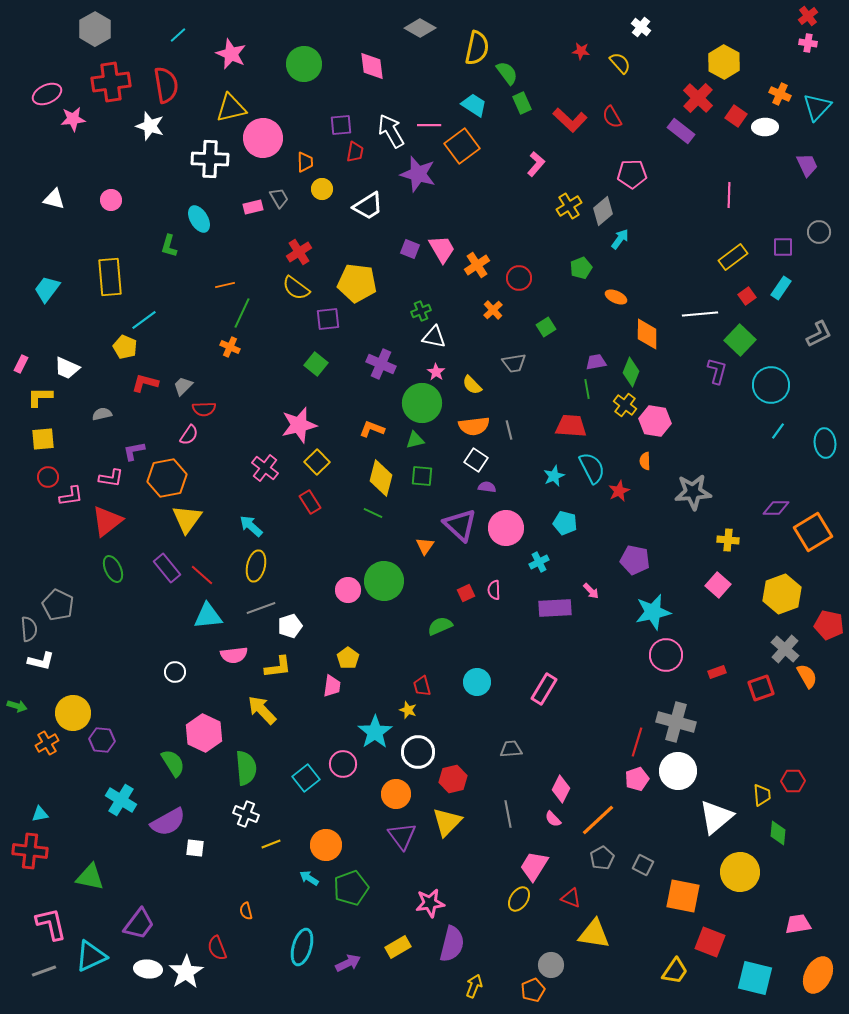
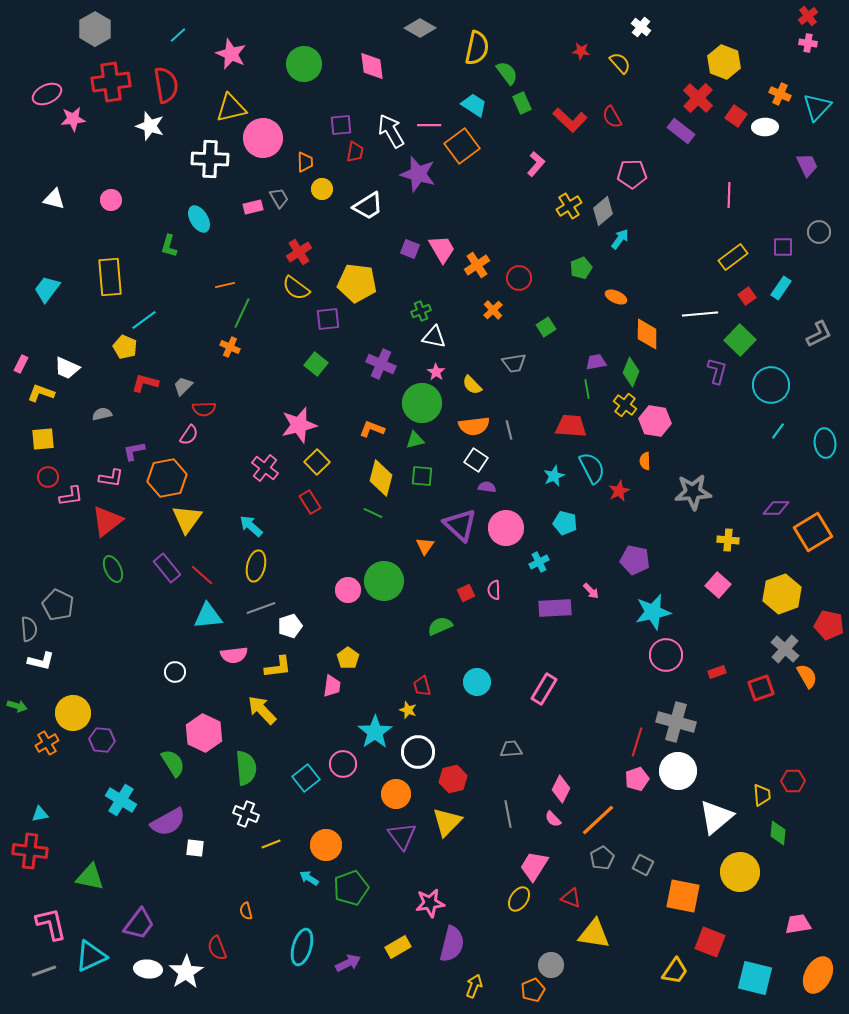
yellow hexagon at (724, 62): rotated 8 degrees counterclockwise
yellow L-shape at (40, 397): moved 1 px right, 4 px up; rotated 20 degrees clockwise
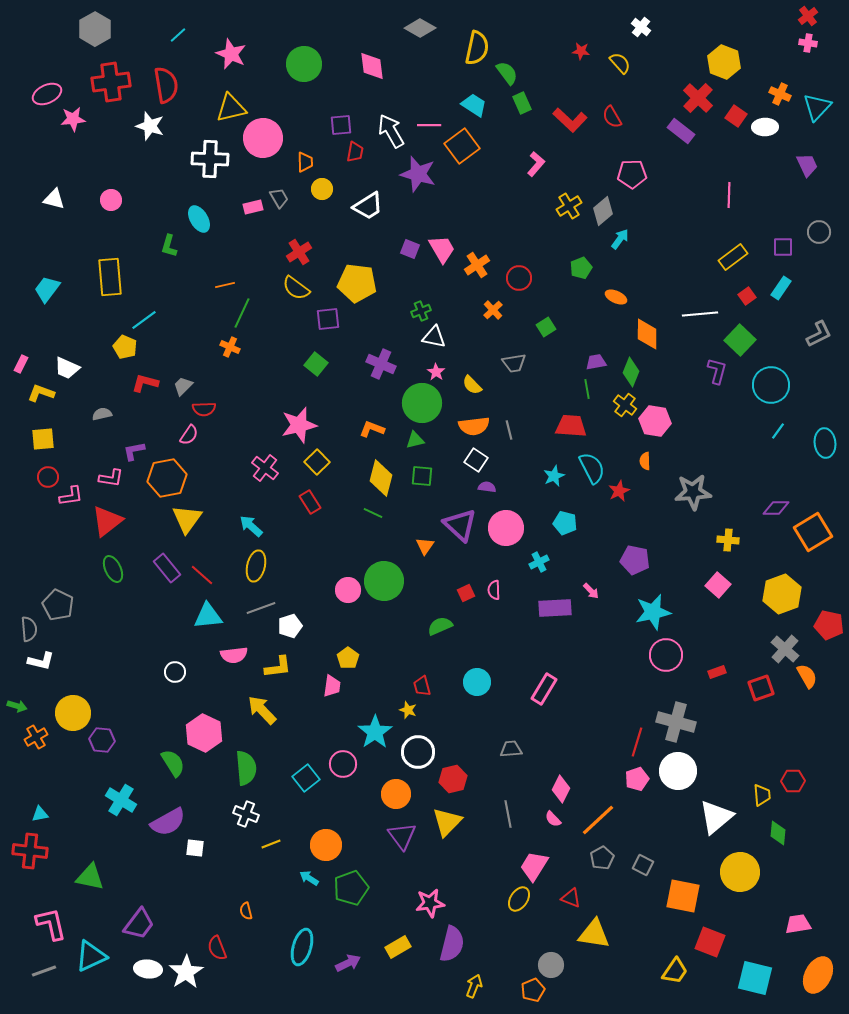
orange cross at (47, 743): moved 11 px left, 6 px up
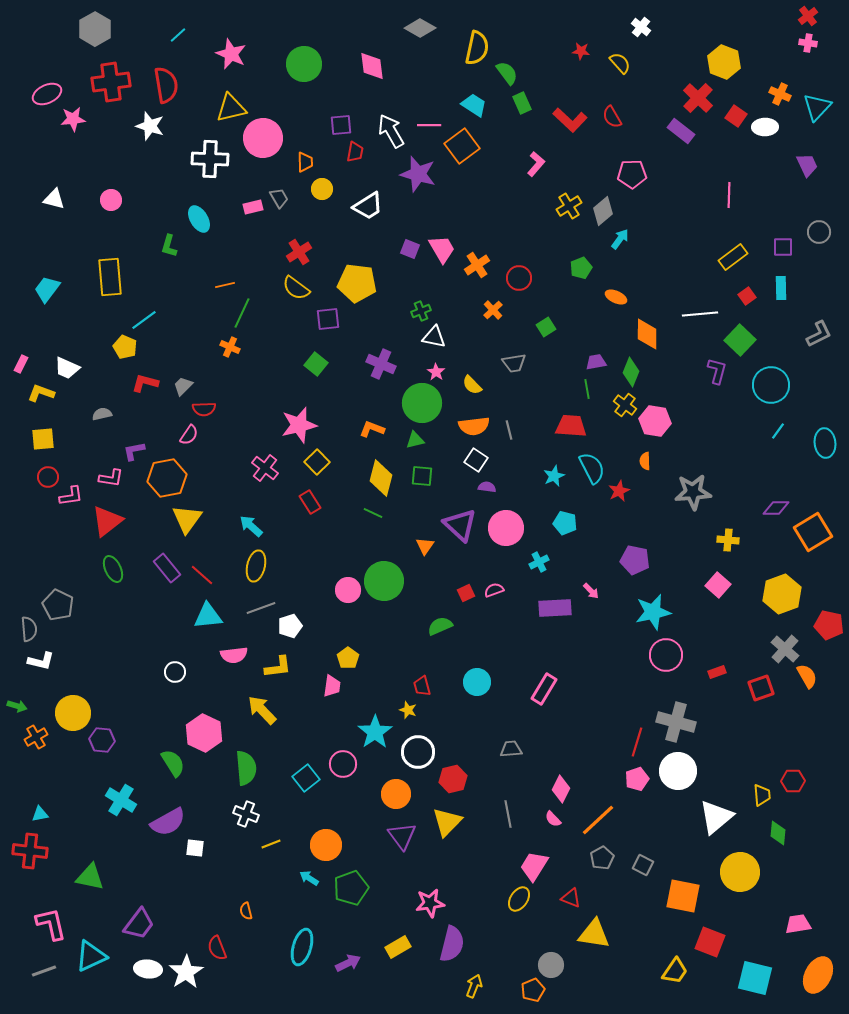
cyan rectangle at (781, 288): rotated 35 degrees counterclockwise
pink semicircle at (494, 590): rotated 72 degrees clockwise
